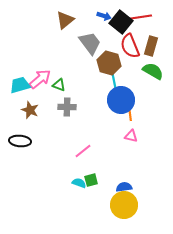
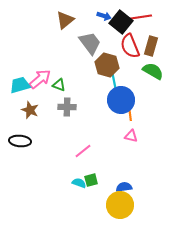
brown hexagon: moved 2 px left, 2 px down
yellow circle: moved 4 px left
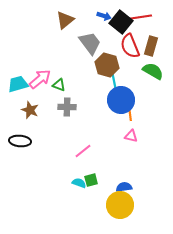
cyan trapezoid: moved 2 px left, 1 px up
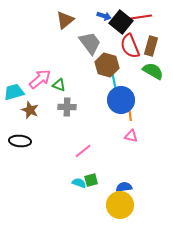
cyan trapezoid: moved 4 px left, 8 px down
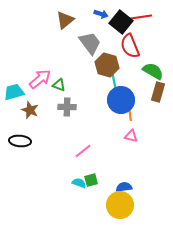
blue arrow: moved 3 px left, 2 px up
brown rectangle: moved 7 px right, 46 px down
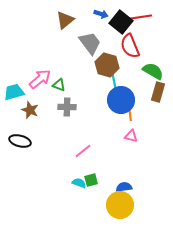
black ellipse: rotated 10 degrees clockwise
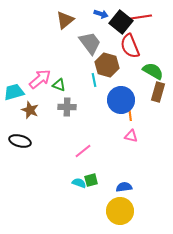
cyan line: moved 20 px left, 1 px up
yellow circle: moved 6 px down
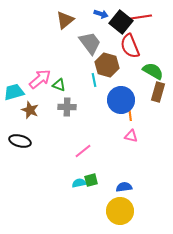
cyan semicircle: rotated 32 degrees counterclockwise
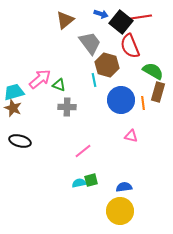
brown star: moved 17 px left, 2 px up
orange line: moved 13 px right, 11 px up
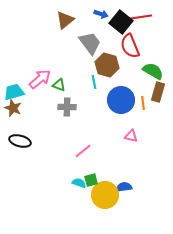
cyan line: moved 2 px down
cyan semicircle: rotated 32 degrees clockwise
yellow circle: moved 15 px left, 16 px up
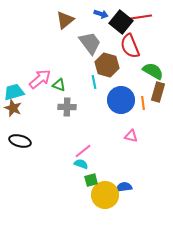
cyan semicircle: moved 2 px right, 19 px up
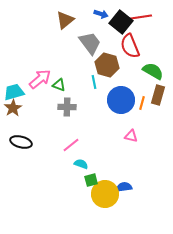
brown rectangle: moved 3 px down
orange line: moved 1 px left; rotated 24 degrees clockwise
brown star: rotated 18 degrees clockwise
black ellipse: moved 1 px right, 1 px down
pink line: moved 12 px left, 6 px up
yellow circle: moved 1 px up
